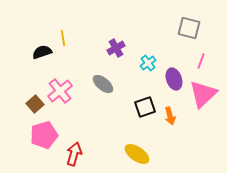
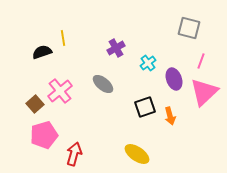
pink triangle: moved 1 px right, 2 px up
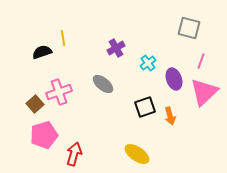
pink cross: moved 1 px left, 1 px down; rotated 20 degrees clockwise
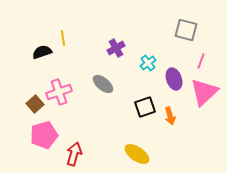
gray square: moved 3 px left, 2 px down
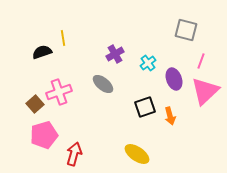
purple cross: moved 1 px left, 6 px down
pink triangle: moved 1 px right, 1 px up
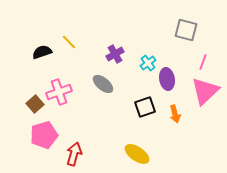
yellow line: moved 6 px right, 4 px down; rotated 35 degrees counterclockwise
pink line: moved 2 px right, 1 px down
purple ellipse: moved 7 px left; rotated 10 degrees clockwise
orange arrow: moved 5 px right, 2 px up
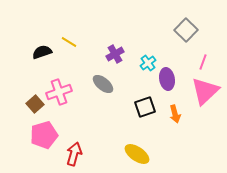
gray square: rotated 30 degrees clockwise
yellow line: rotated 14 degrees counterclockwise
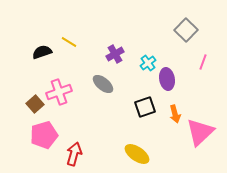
pink triangle: moved 5 px left, 41 px down
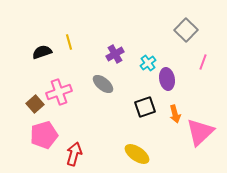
yellow line: rotated 42 degrees clockwise
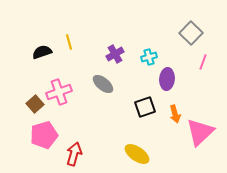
gray square: moved 5 px right, 3 px down
cyan cross: moved 1 px right, 6 px up; rotated 21 degrees clockwise
purple ellipse: rotated 15 degrees clockwise
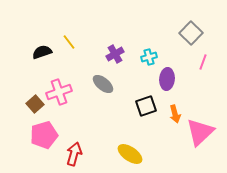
yellow line: rotated 21 degrees counterclockwise
black square: moved 1 px right, 1 px up
yellow ellipse: moved 7 px left
